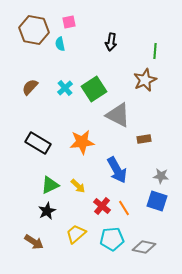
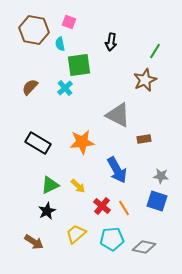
pink square: rotated 32 degrees clockwise
green line: rotated 28 degrees clockwise
green square: moved 15 px left, 24 px up; rotated 25 degrees clockwise
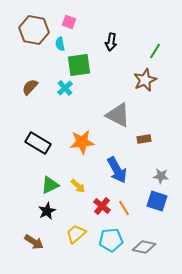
cyan pentagon: moved 1 px left, 1 px down
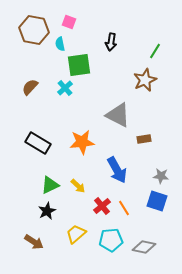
red cross: rotated 12 degrees clockwise
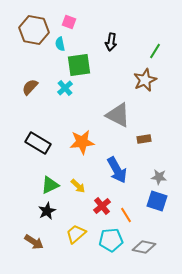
gray star: moved 2 px left, 1 px down
orange line: moved 2 px right, 7 px down
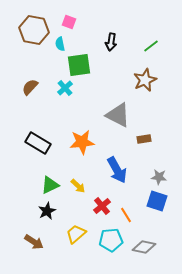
green line: moved 4 px left, 5 px up; rotated 21 degrees clockwise
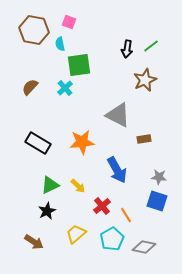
black arrow: moved 16 px right, 7 px down
cyan pentagon: moved 1 px right, 1 px up; rotated 25 degrees counterclockwise
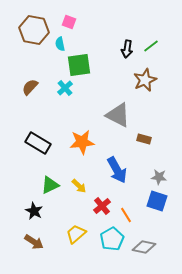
brown rectangle: rotated 24 degrees clockwise
yellow arrow: moved 1 px right
black star: moved 13 px left; rotated 18 degrees counterclockwise
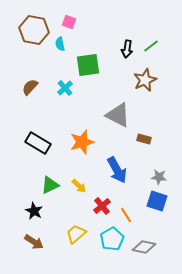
green square: moved 9 px right
orange star: rotated 10 degrees counterclockwise
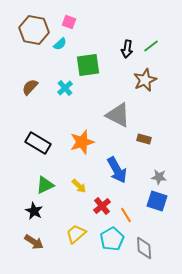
cyan semicircle: rotated 120 degrees counterclockwise
green triangle: moved 5 px left
gray diamond: moved 1 px down; rotated 75 degrees clockwise
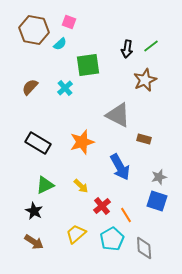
blue arrow: moved 3 px right, 3 px up
gray star: rotated 21 degrees counterclockwise
yellow arrow: moved 2 px right
